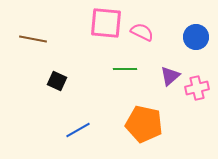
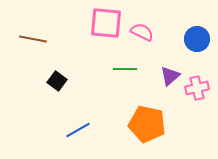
blue circle: moved 1 px right, 2 px down
black square: rotated 12 degrees clockwise
orange pentagon: moved 3 px right
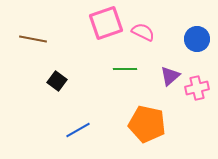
pink square: rotated 24 degrees counterclockwise
pink semicircle: moved 1 px right
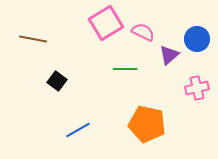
pink square: rotated 12 degrees counterclockwise
purple triangle: moved 1 px left, 21 px up
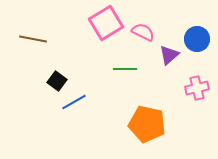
blue line: moved 4 px left, 28 px up
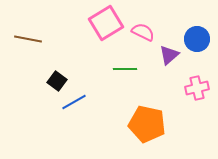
brown line: moved 5 px left
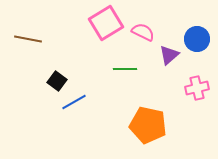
orange pentagon: moved 1 px right, 1 px down
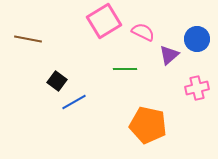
pink square: moved 2 px left, 2 px up
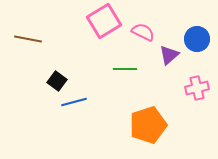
blue line: rotated 15 degrees clockwise
orange pentagon: rotated 30 degrees counterclockwise
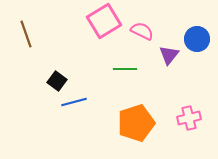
pink semicircle: moved 1 px left, 1 px up
brown line: moved 2 px left, 5 px up; rotated 60 degrees clockwise
purple triangle: rotated 10 degrees counterclockwise
pink cross: moved 8 px left, 30 px down
orange pentagon: moved 12 px left, 2 px up
